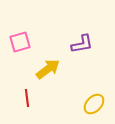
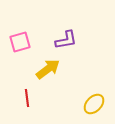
purple L-shape: moved 16 px left, 4 px up
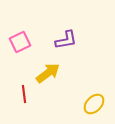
pink square: rotated 10 degrees counterclockwise
yellow arrow: moved 4 px down
red line: moved 3 px left, 4 px up
